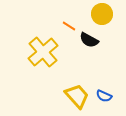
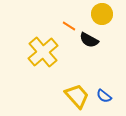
blue semicircle: rotated 14 degrees clockwise
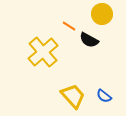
yellow trapezoid: moved 4 px left
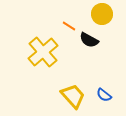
blue semicircle: moved 1 px up
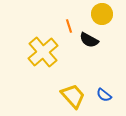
orange line: rotated 40 degrees clockwise
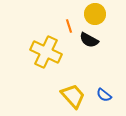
yellow circle: moved 7 px left
yellow cross: moved 3 px right; rotated 24 degrees counterclockwise
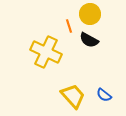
yellow circle: moved 5 px left
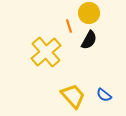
yellow circle: moved 1 px left, 1 px up
black semicircle: rotated 90 degrees counterclockwise
yellow cross: rotated 24 degrees clockwise
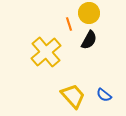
orange line: moved 2 px up
